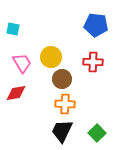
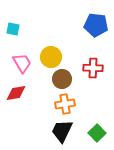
red cross: moved 6 px down
orange cross: rotated 12 degrees counterclockwise
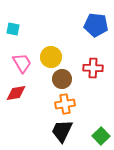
green square: moved 4 px right, 3 px down
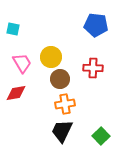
brown circle: moved 2 px left
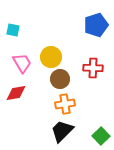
blue pentagon: rotated 25 degrees counterclockwise
cyan square: moved 1 px down
black trapezoid: rotated 20 degrees clockwise
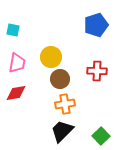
pink trapezoid: moved 5 px left; rotated 40 degrees clockwise
red cross: moved 4 px right, 3 px down
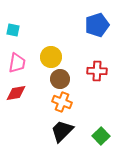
blue pentagon: moved 1 px right
orange cross: moved 3 px left, 2 px up; rotated 30 degrees clockwise
